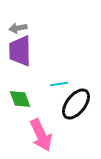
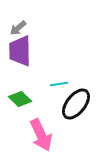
gray arrow: rotated 30 degrees counterclockwise
green diamond: rotated 25 degrees counterclockwise
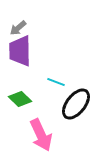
cyan line: moved 3 px left, 2 px up; rotated 30 degrees clockwise
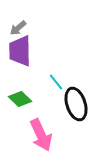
cyan line: rotated 30 degrees clockwise
black ellipse: rotated 56 degrees counterclockwise
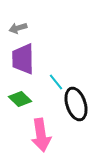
gray arrow: rotated 24 degrees clockwise
purple trapezoid: moved 3 px right, 8 px down
pink arrow: rotated 16 degrees clockwise
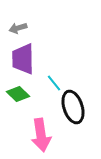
cyan line: moved 2 px left, 1 px down
green diamond: moved 2 px left, 5 px up
black ellipse: moved 3 px left, 3 px down
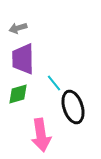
green diamond: rotated 60 degrees counterclockwise
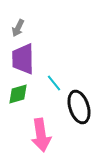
gray arrow: rotated 48 degrees counterclockwise
black ellipse: moved 6 px right
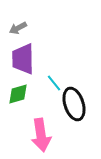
gray arrow: rotated 36 degrees clockwise
black ellipse: moved 5 px left, 3 px up
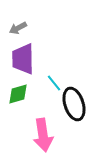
pink arrow: moved 2 px right
